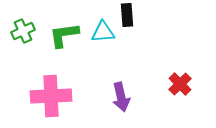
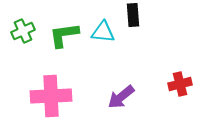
black rectangle: moved 6 px right
cyan triangle: rotated 10 degrees clockwise
red cross: rotated 30 degrees clockwise
purple arrow: rotated 64 degrees clockwise
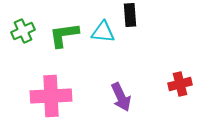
black rectangle: moved 3 px left
purple arrow: rotated 76 degrees counterclockwise
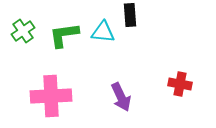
green cross: rotated 10 degrees counterclockwise
red cross: rotated 25 degrees clockwise
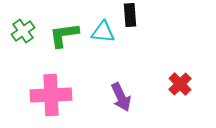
red cross: rotated 35 degrees clockwise
pink cross: moved 1 px up
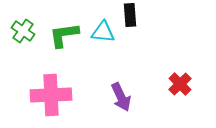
green cross: rotated 20 degrees counterclockwise
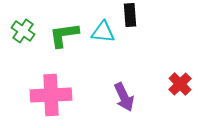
purple arrow: moved 3 px right
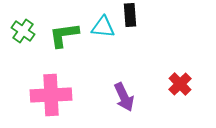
cyan triangle: moved 5 px up
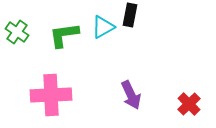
black rectangle: rotated 15 degrees clockwise
cyan triangle: rotated 35 degrees counterclockwise
green cross: moved 6 px left, 1 px down
red cross: moved 9 px right, 20 px down
purple arrow: moved 7 px right, 2 px up
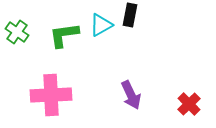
cyan triangle: moved 2 px left, 2 px up
